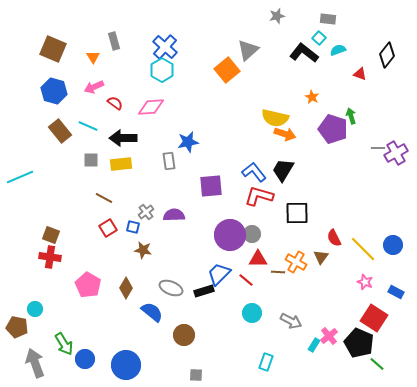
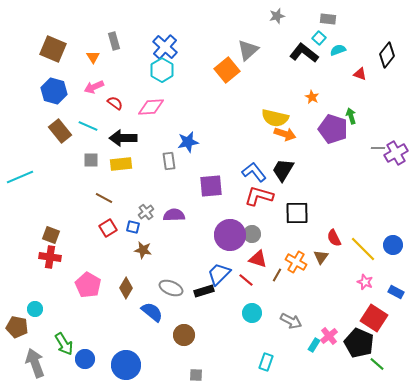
red triangle at (258, 259): rotated 18 degrees clockwise
brown line at (278, 272): moved 1 px left, 3 px down; rotated 64 degrees counterclockwise
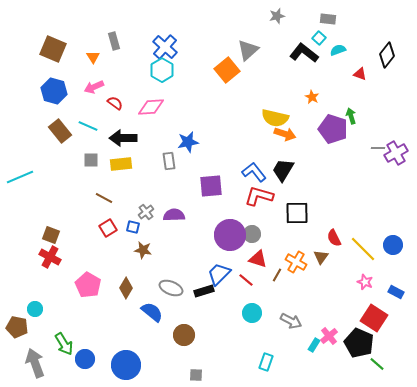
red cross at (50, 257): rotated 20 degrees clockwise
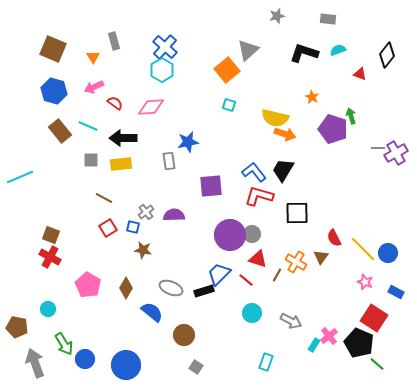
cyan square at (319, 38): moved 90 px left, 67 px down; rotated 24 degrees counterclockwise
black L-shape at (304, 53): rotated 20 degrees counterclockwise
blue circle at (393, 245): moved 5 px left, 8 px down
cyan circle at (35, 309): moved 13 px right
gray square at (196, 375): moved 8 px up; rotated 32 degrees clockwise
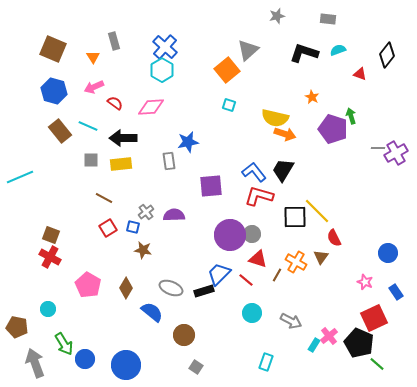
black square at (297, 213): moved 2 px left, 4 px down
yellow line at (363, 249): moved 46 px left, 38 px up
blue rectangle at (396, 292): rotated 28 degrees clockwise
red square at (374, 318): rotated 32 degrees clockwise
